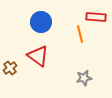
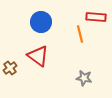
gray star: rotated 21 degrees clockwise
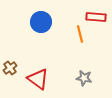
red triangle: moved 23 px down
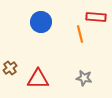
red triangle: rotated 35 degrees counterclockwise
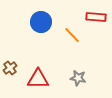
orange line: moved 8 px left, 1 px down; rotated 30 degrees counterclockwise
gray star: moved 6 px left
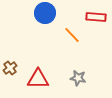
blue circle: moved 4 px right, 9 px up
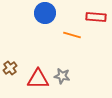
orange line: rotated 30 degrees counterclockwise
gray star: moved 16 px left, 2 px up
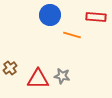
blue circle: moved 5 px right, 2 px down
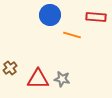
gray star: moved 3 px down
